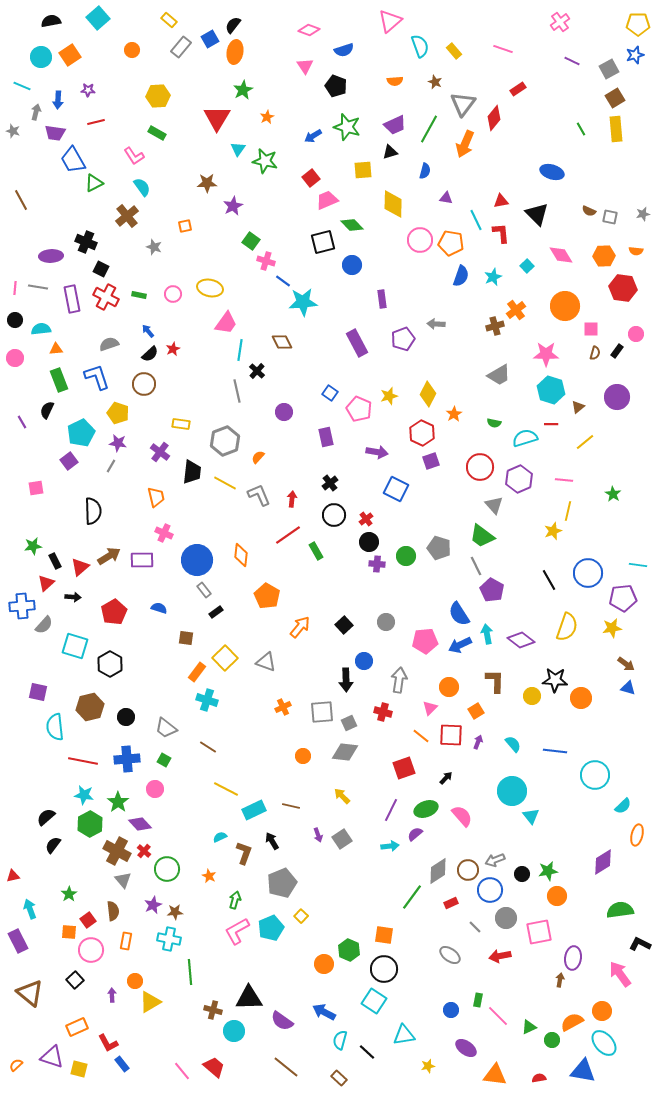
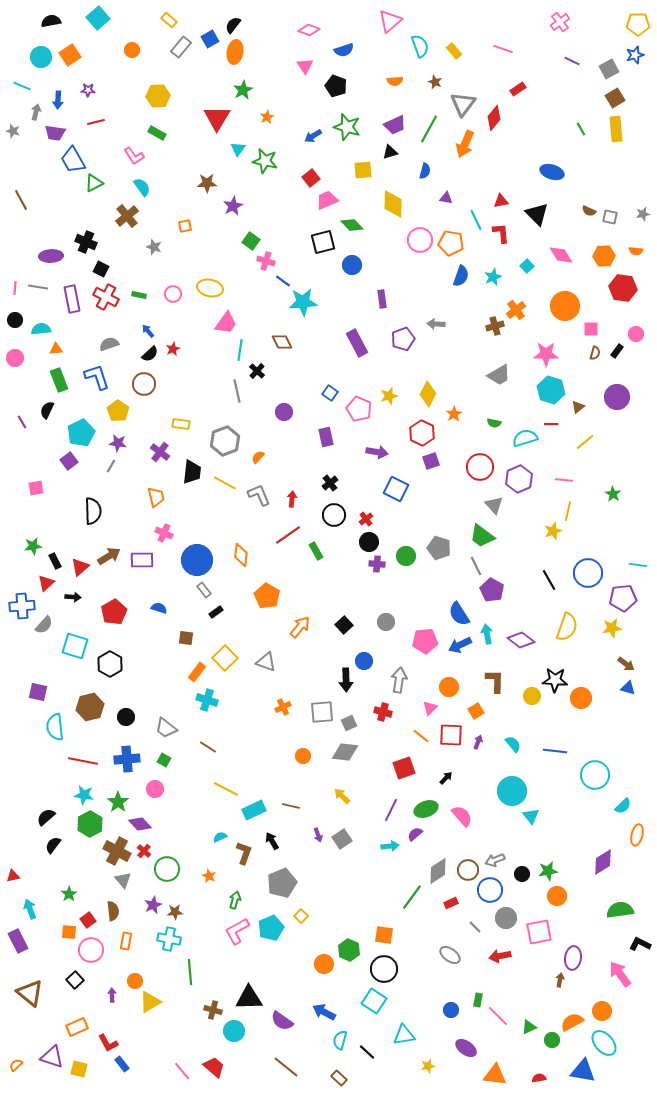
yellow pentagon at (118, 413): moved 2 px up; rotated 15 degrees clockwise
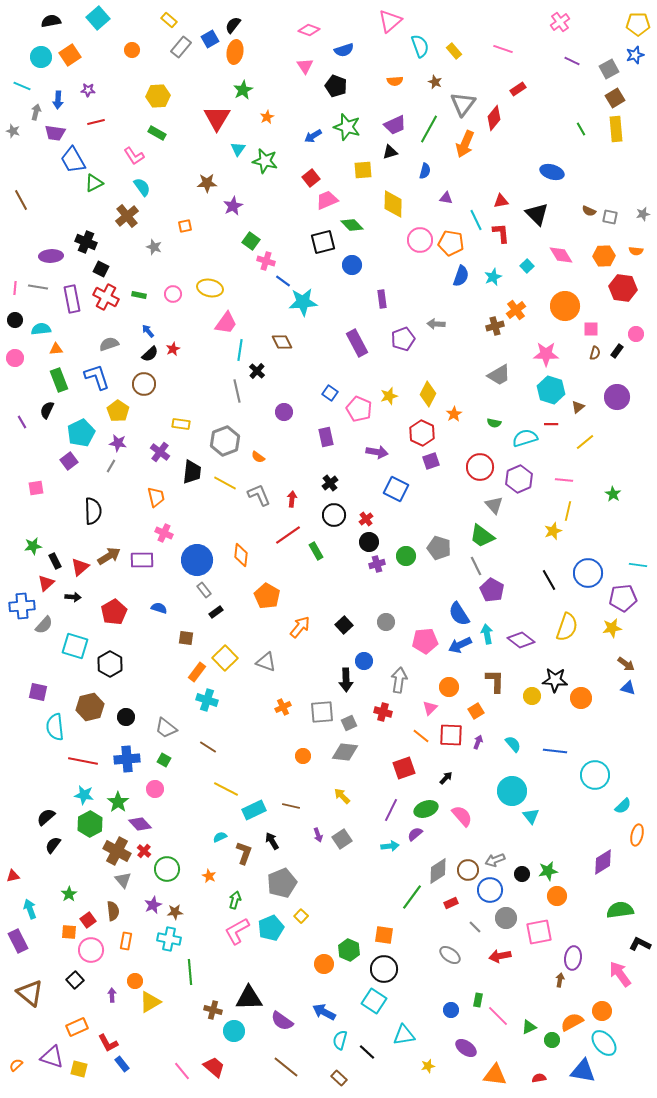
orange semicircle at (258, 457): rotated 96 degrees counterclockwise
purple cross at (377, 564): rotated 21 degrees counterclockwise
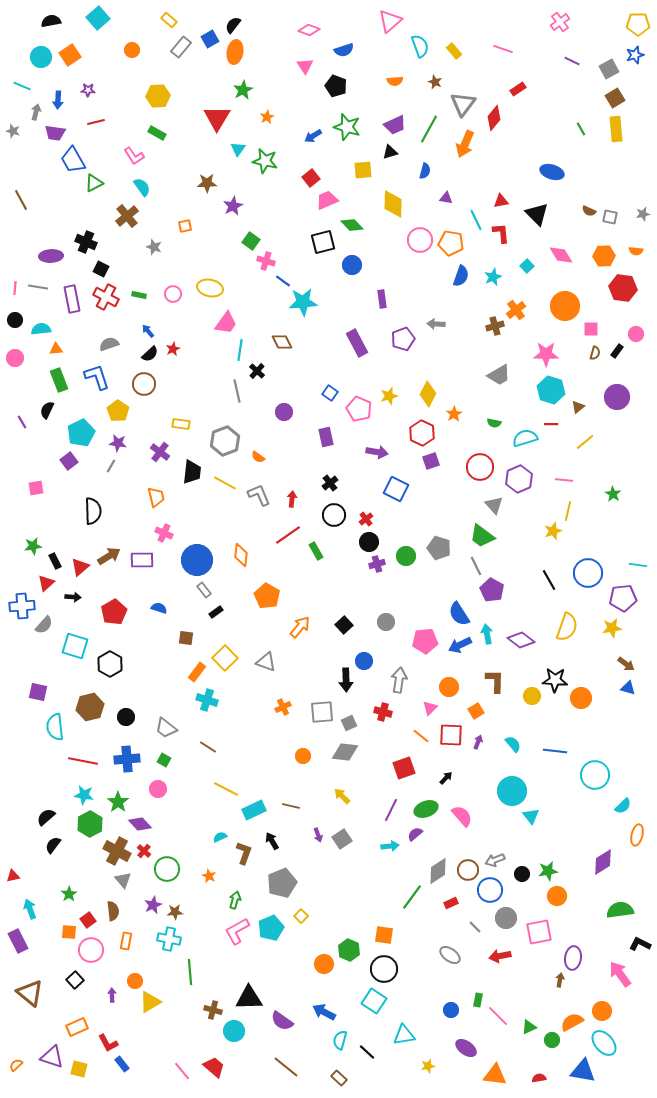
pink circle at (155, 789): moved 3 px right
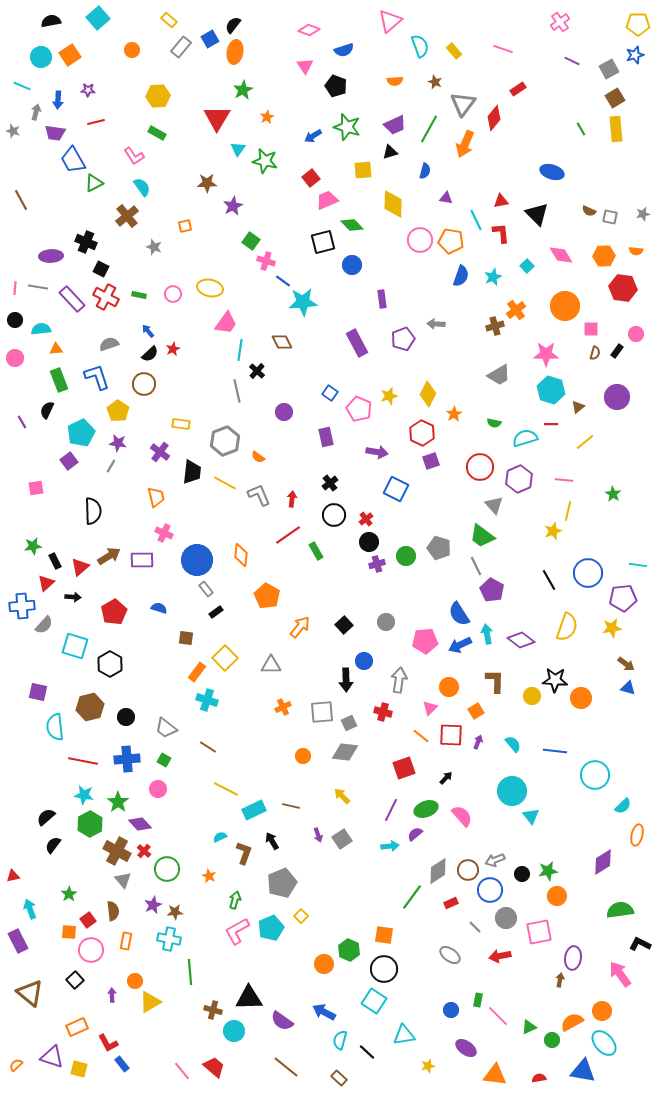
orange pentagon at (451, 243): moved 2 px up
purple rectangle at (72, 299): rotated 32 degrees counterclockwise
gray rectangle at (204, 590): moved 2 px right, 1 px up
gray triangle at (266, 662): moved 5 px right, 3 px down; rotated 20 degrees counterclockwise
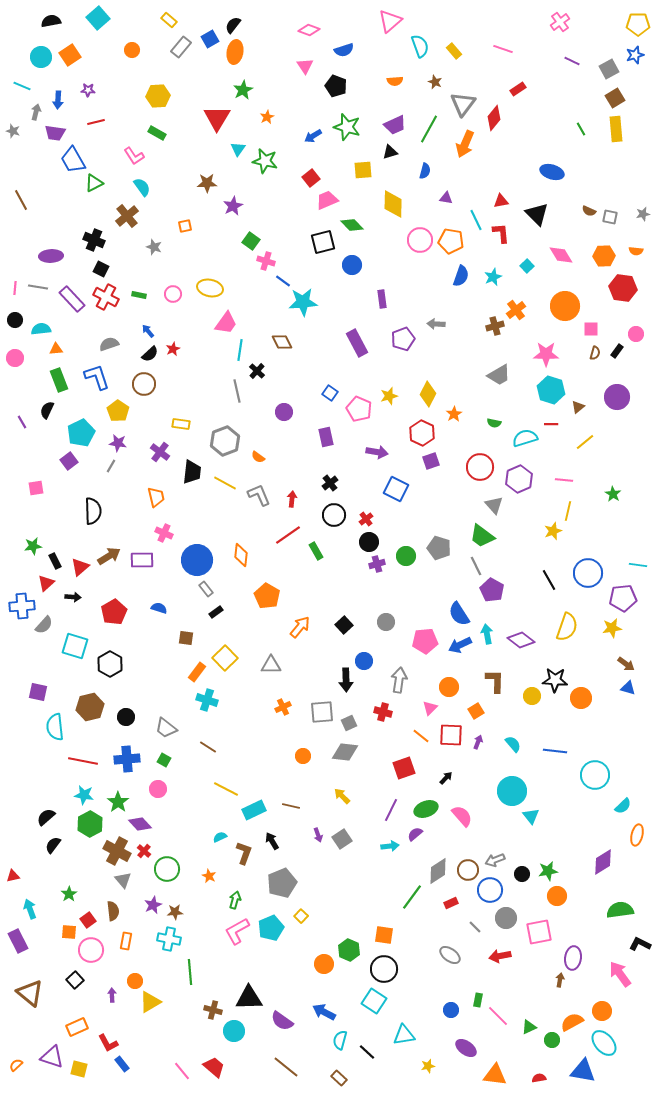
black cross at (86, 242): moved 8 px right, 2 px up
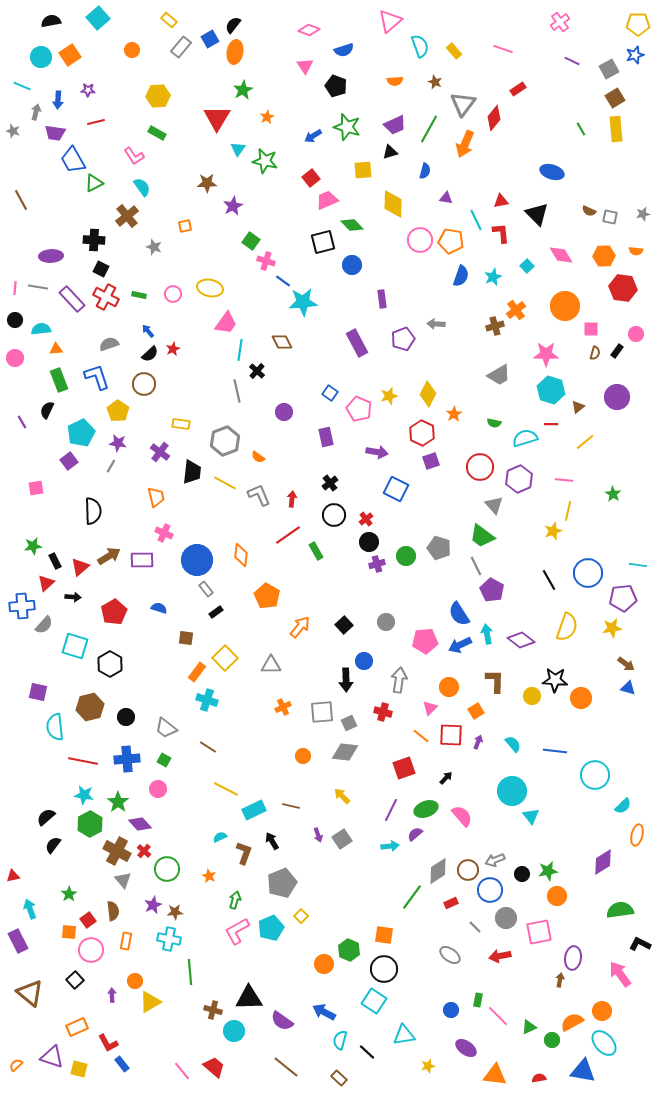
black cross at (94, 240): rotated 20 degrees counterclockwise
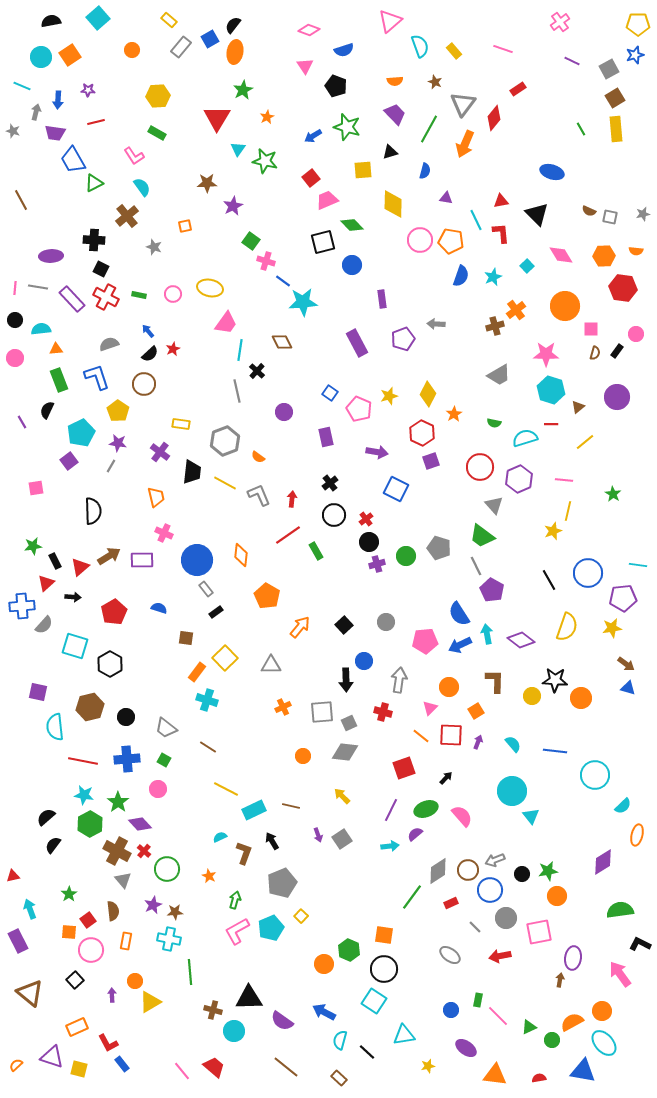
purple trapezoid at (395, 125): moved 11 px up; rotated 110 degrees counterclockwise
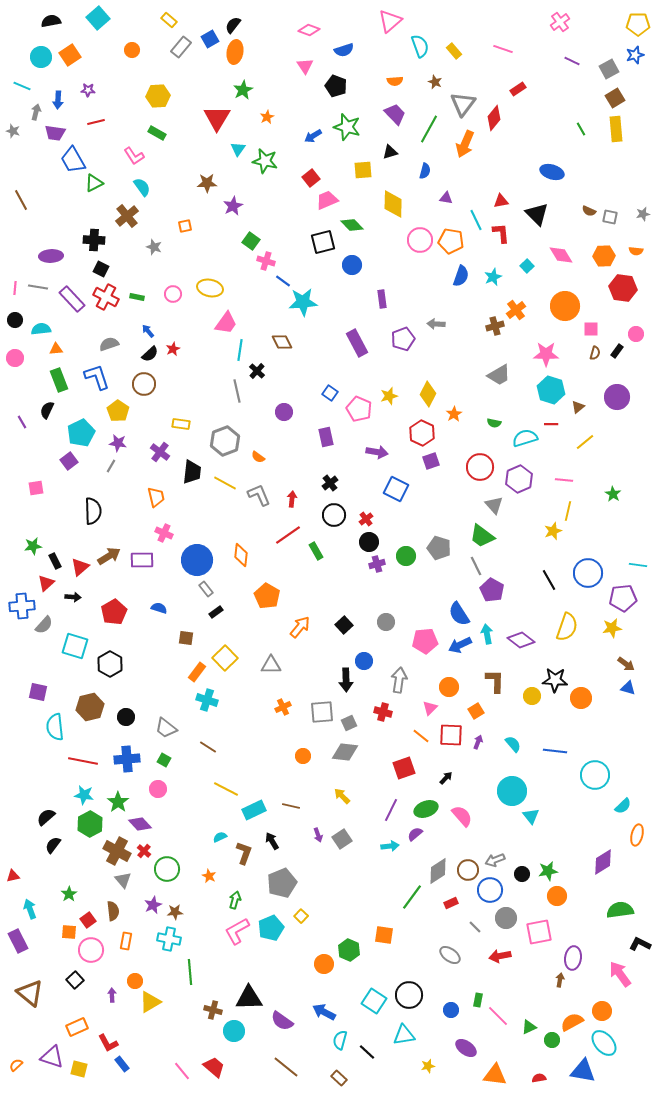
green rectangle at (139, 295): moved 2 px left, 2 px down
black circle at (384, 969): moved 25 px right, 26 px down
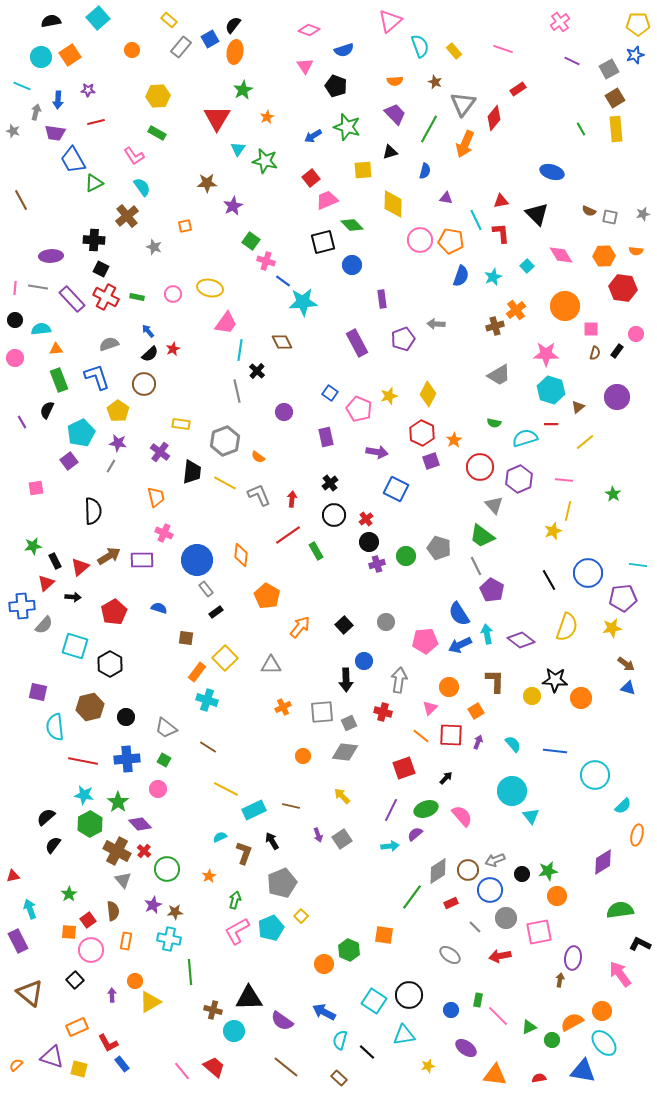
orange star at (454, 414): moved 26 px down
orange star at (209, 876): rotated 16 degrees clockwise
